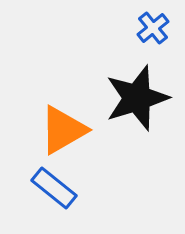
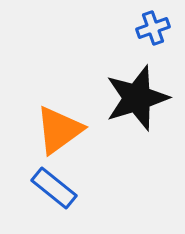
blue cross: rotated 20 degrees clockwise
orange triangle: moved 4 px left; rotated 6 degrees counterclockwise
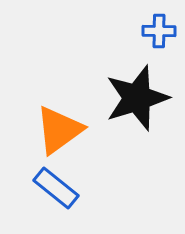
blue cross: moved 6 px right, 3 px down; rotated 20 degrees clockwise
blue rectangle: moved 2 px right
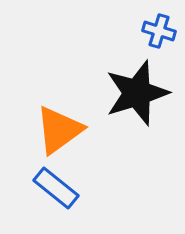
blue cross: rotated 16 degrees clockwise
black star: moved 5 px up
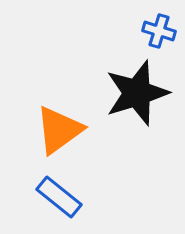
blue rectangle: moved 3 px right, 9 px down
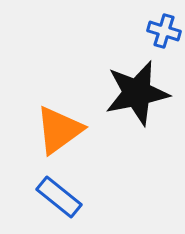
blue cross: moved 5 px right
black star: rotated 6 degrees clockwise
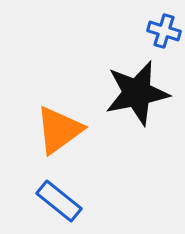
blue rectangle: moved 4 px down
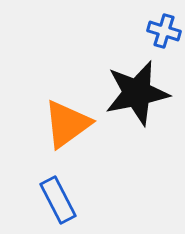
orange triangle: moved 8 px right, 6 px up
blue rectangle: moved 1 px left, 1 px up; rotated 24 degrees clockwise
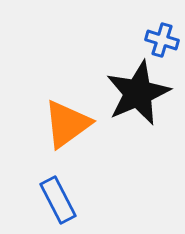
blue cross: moved 2 px left, 9 px down
black star: moved 1 px right; rotated 12 degrees counterclockwise
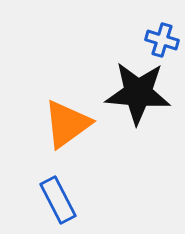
black star: rotated 28 degrees clockwise
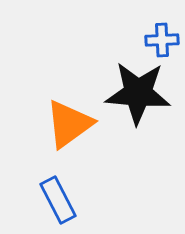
blue cross: rotated 20 degrees counterclockwise
orange triangle: moved 2 px right
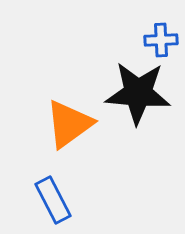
blue cross: moved 1 px left
blue rectangle: moved 5 px left
